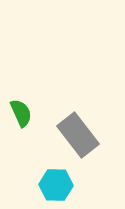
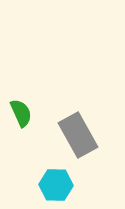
gray rectangle: rotated 9 degrees clockwise
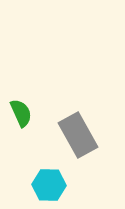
cyan hexagon: moved 7 px left
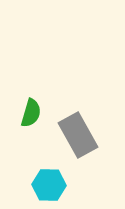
green semicircle: moved 10 px right; rotated 40 degrees clockwise
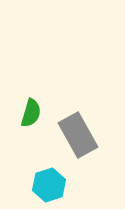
cyan hexagon: rotated 20 degrees counterclockwise
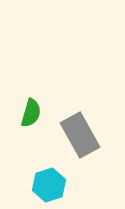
gray rectangle: moved 2 px right
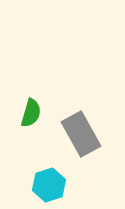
gray rectangle: moved 1 px right, 1 px up
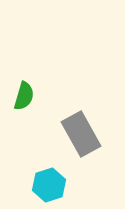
green semicircle: moved 7 px left, 17 px up
